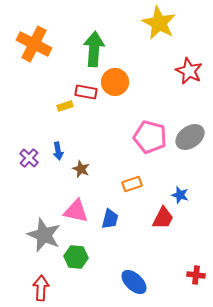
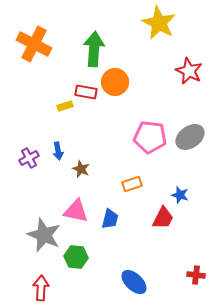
pink pentagon: rotated 8 degrees counterclockwise
purple cross: rotated 18 degrees clockwise
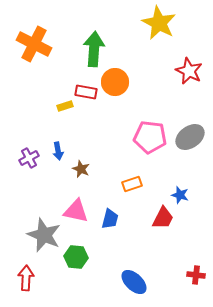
red arrow: moved 15 px left, 10 px up
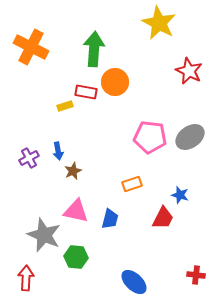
orange cross: moved 3 px left, 3 px down
brown star: moved 8 px left, 2 px down; rotated 24 degrees clockwise
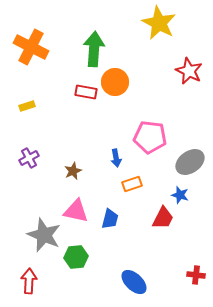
yellow rectangle: moved 38 px left
gray ellipse: moved 25 px down
blue arrow: moved 58 px right, 7 px down
green hexagon: rotated 10 degrees counterclockwise
red arrow: moved 3 px right, 3 px down
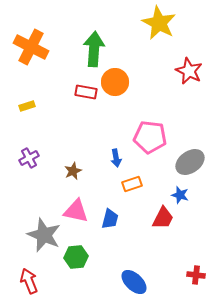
red arrow: rotated 25 degrees counterclockwise
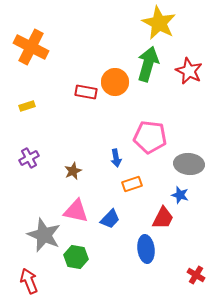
green arrow: moved 54 px right, 15 px down; rotated 12 degrees clockwise
gray ellipse: moved 1 px left, 2 px down; rotated 40 degrees clockwise
blue trapezoid: rotated 30 degrees clockwise
green hexagon: rotated 15 degrees clockwise
red cross: rotated 24 degrees clockwise
blue ellipse: moved 12 px right, 33 px up; rotated 40 degrees clockwise
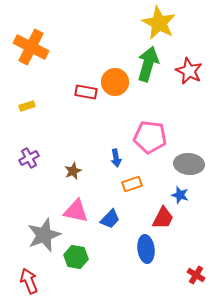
gray star: rotated 28 degrees clockwise
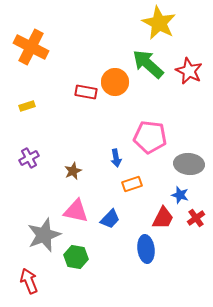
green arrow: rotated 64 degrees counterclockwise
red cross: moved 57 px up; rotated 24 degrees clockwise
